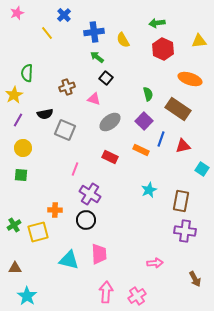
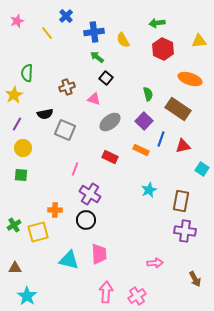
pink star at (17, 13): moved 8 px down
blue cross at (64, 15): moved 2 px right, 1 px down
purple line at (18, 120): moved 1 px left, 4 px down
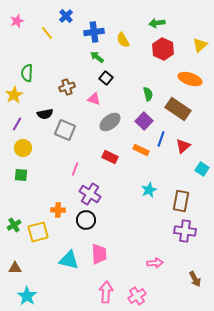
yellow triangle at (199, 41): moved 1 px right, 4 px down; rotated 35 degrees counterclockwise
red triangle at (183, 146): rotated 28 degrees counterclockwise
orange cross at (55, 210): moved 3 px right
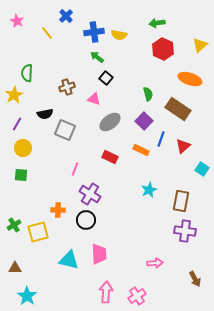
pink star at (17, 21): rotated 24 degrees counterclockwise
yellow semicircle at (123, 40): moved 4 px left, 5 px up; rotated 49 degrees counterclockwise
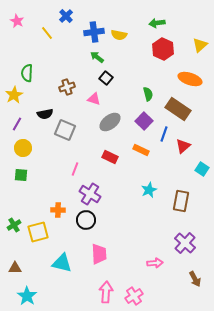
blue line at (161, 139): moved 3 px right, 5 px up
purple cross at (185, 231): moved 12 px down; rotated 35 degrees clockwise
cyan triangle at (69, 260): moved 7 px left, 3 px down
pink cross at (137, 296): moved 3 px left
